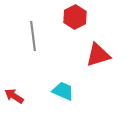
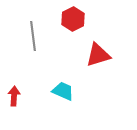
red hexagon: moved 2 px left, 2 px down
red arrow: rotated 60 degrees clockwise
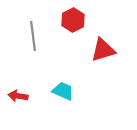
red hexagon: moved 1 px down
red triangle: moved 5 px right, 5 px up
red arrow: moved 4 px right; rotated 84 degrees counterclockwise
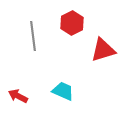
red hexagon: moved 1 px left, 3 px down
red arrow: rotated 18 degrees clockwise
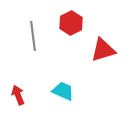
red hexagon: moved 1 px left
red arrow: moved 1 px up; rotated 42 degrees clockwise
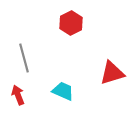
gray line: moved 9 px left, 22 px down; rotated 8 degrees counterclockwise
red triangle: moved 9 px right, 23 px down
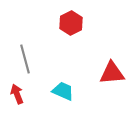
gray line: moved 1 px right, 1 px down
red triangle: rotated 12 degrees clockwise
red arrow: moved 1 px left, 1 px up
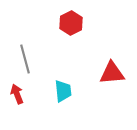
cyan trapezoid: rotated 60 degrees clockwise
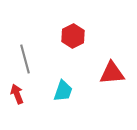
red hexagon: moved 2 px right, 13 px down
cyan trapezoid: rotated 25 degrees clockwise
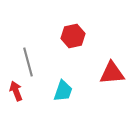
red hexagon: rotated 15 degrees clockwise
gray line: moved 3 px right, 3 px down
red arrow: moved 1 px left, 3 px up
